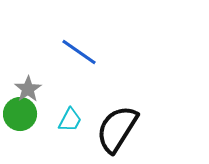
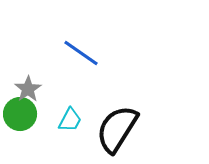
blue line: moved 2 px right, 1 px down
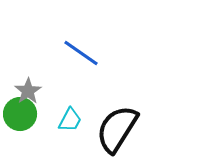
gray star: moved 2 px down
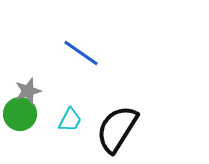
gray star: rotated 16 degrees clockwise
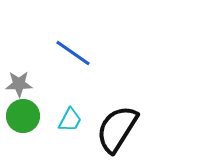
blue line: moved 8 px left
gray star: moved 9 px left, 7 px up; rotated 16 degrees clockwise
green circle: moved 3 px right, 2 px down
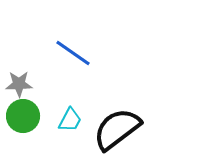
black semicircle: rotated 21 degrees clockwise
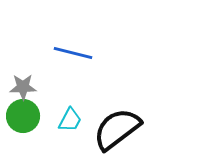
blue line: rotated 21 degrees counterclockwise
gray star: moved 4 px right, 3 px down
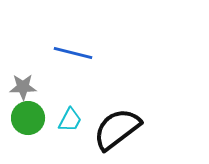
green circle: moved 5 px right, 2 px down
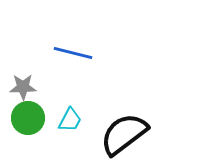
black semicircle: moved 7 px right, 5 px down
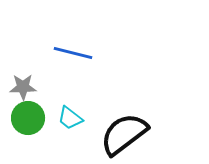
cyan trapezoid: moved 2 px up; rotated 100 degrees clockwise
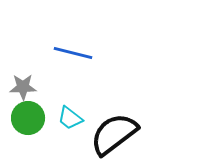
black semicircle: moved 10 px left
